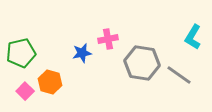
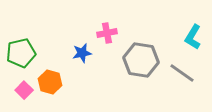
pink cross: moved 1 px left, 6 px up
gray hexagon: moved 1 px left, 3 px up
gray line: moved 3 px right, 2 px up
pink square: moved 1 px left, 1 px up
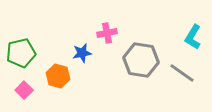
orange hexagon: moved 8 px right, 6 px up
